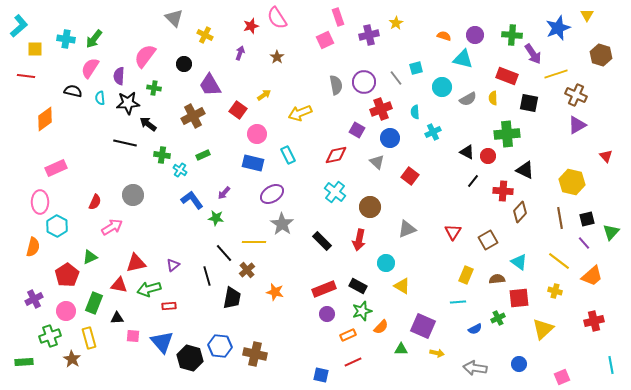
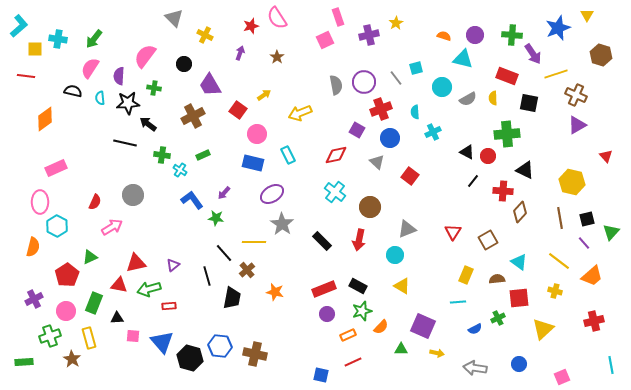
cyan cross at (66, 39): moved 8 px left
cyan circle at (386, 263): moved 9 px right, 8 px up
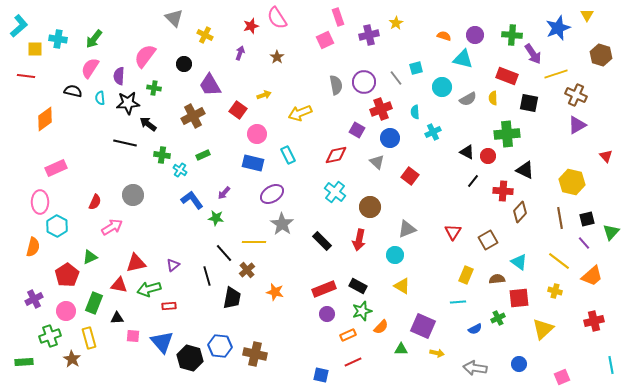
yellow arrow at (264, 95): rotated 16 degrees clockwise
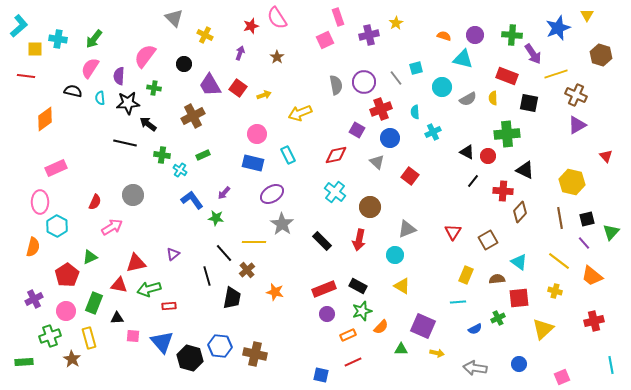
red square at (238, 110): moved 22 px up
purple triangle at (173, 265): moved 11 px up
orange trapezoid at (592, 276): rotated 80 degrees clockwise
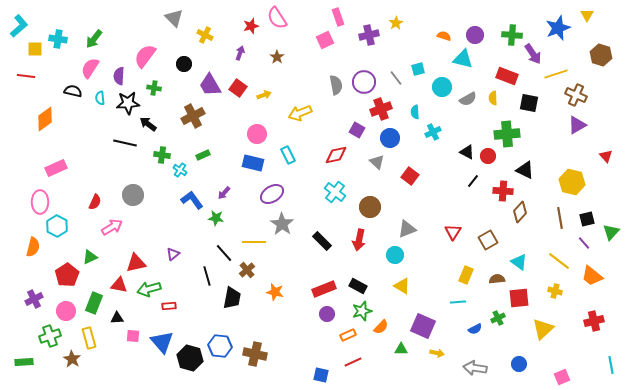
cyan square at (416, 68): moved 2 px right, 1 px down
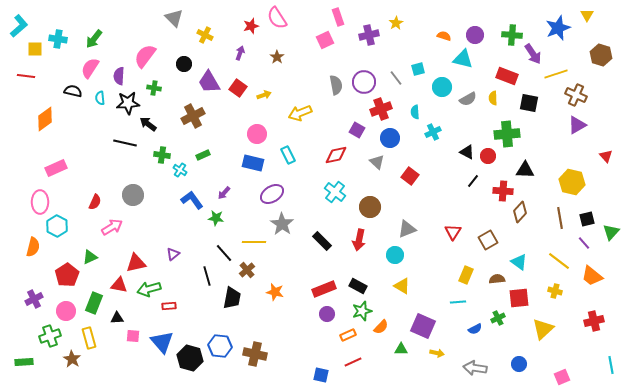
purple trapezoid at (210, 85): moved 1 px left, 3 px up
black triangle at (525, 170): rotated 24 degrees counterclockwise
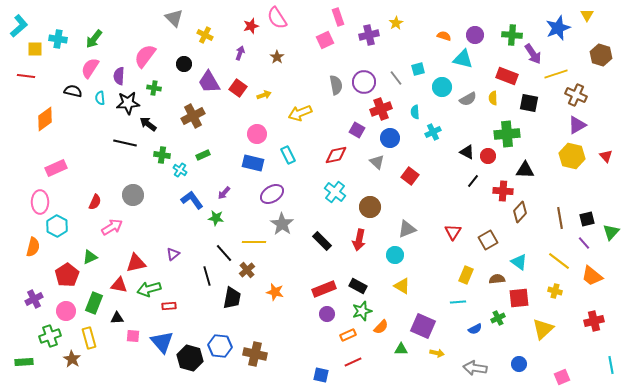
yellow hexagon at (572, 182): moved 26 px up
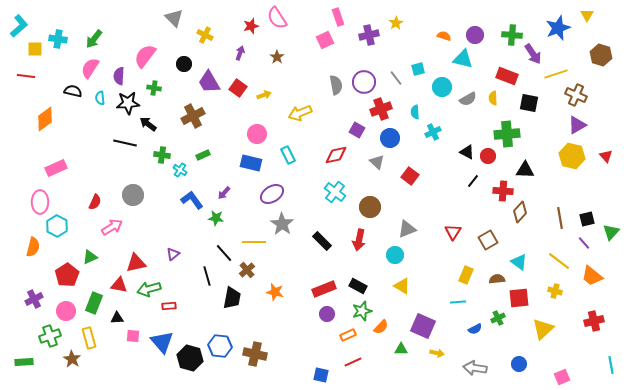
blue rectangle at (253, 163): moved 2 px left
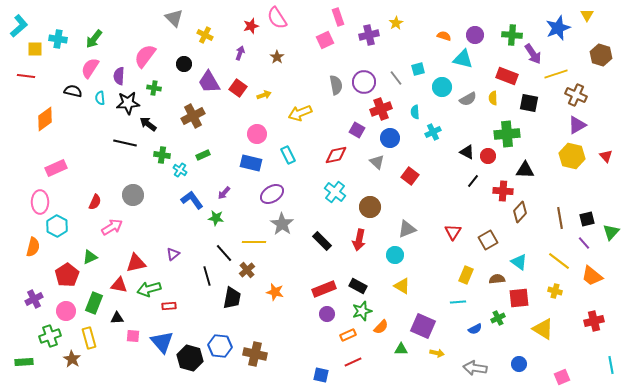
yellow triangle at (543, 329): rotated 45 degrees counterclockwise
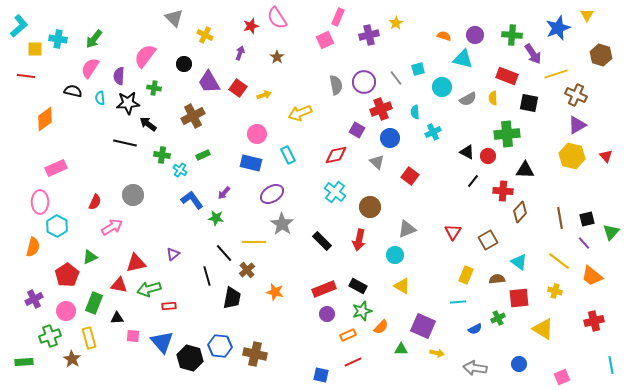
pink rectangle at (338, 17): rotated 42 degrees clockwise
